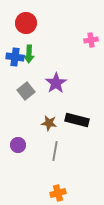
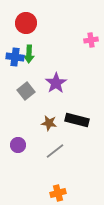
gray line: rotated 42 degrees clockwise
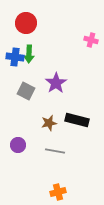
pink cross: rotated 24 degrees clockwise
gray square: rotated 24 degrees counterclockwise
brown star: rotated 21 degrees counterclockwise
gray line: rotated 48 degrees clockwise
orange cross: moved 1 px up
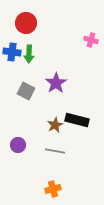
blue cross: moved 3 px left, 5 px up
brown star: moved 6 px right, 2 px down; rotated 14 degrees counterclockwise
orange cross: moved 5 px left, 3 px up
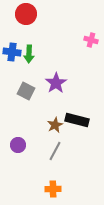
red circle: moved 9 px up
gray line: rotated 72 degrees counterclockwise
orange cross: rotated 14 degrees clockwise
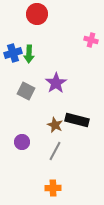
red circle: moved 11 px right
blue cross: moved 1 px right, 1 px down; rotated 24 degrees counterclockwise
brown star: rotated 21 degrees counterclockwise
purple circle: moved 4 px right, 3 px up
orange cross: moved 1 px up
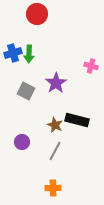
pink cross: moved 26 px down
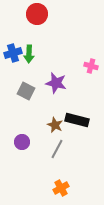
purple star: rotated 25 degrees counterclockwise
gray line: moved 2 px right, 2 px up
orange cross: moved 8 px right; rotated 28 degrees counterclockwise
